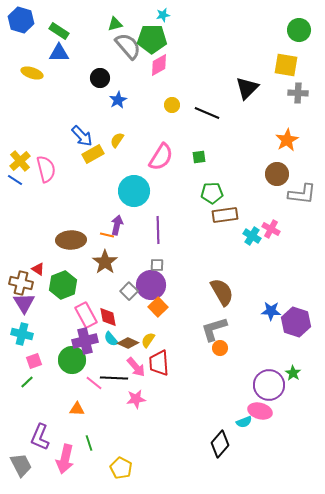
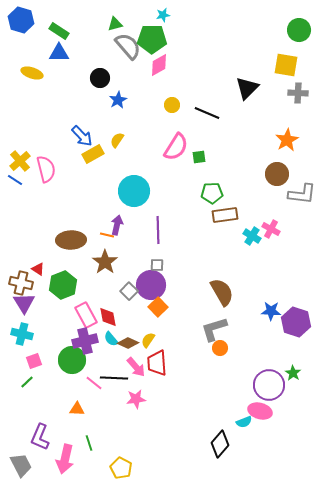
pink semicircle at (161, 157): moved 15 px right, 10 px up
red trapezoid at (159, 363): moved 2 px left
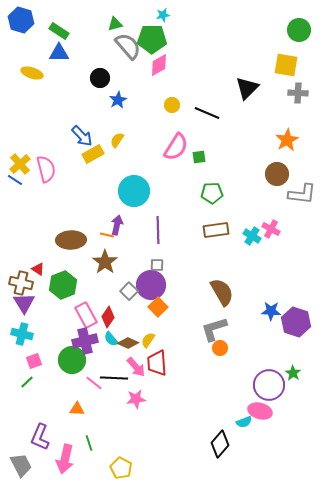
yellow cross at (20, 161): moved 3 px down
brown rectangle at (225, 215): moved 9 px left, 15 px down
red diamond at (108, 317): rotated 45 degrees clockwise
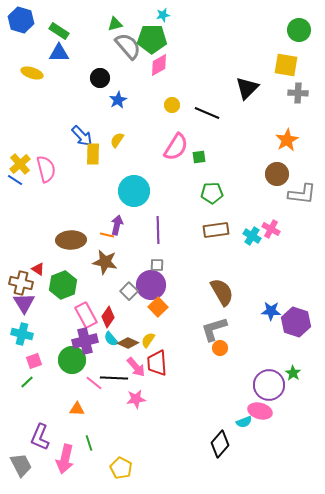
yellow rectangle at (93, 154): rotated 60 degrees counterclockwise
brown star at (105, 262): rotated 25 degrees counterclockwise
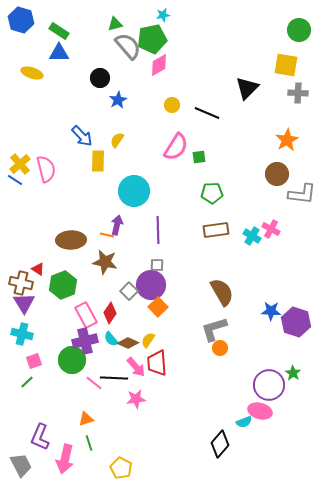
green pentagon at (152, 39): rotated 12 degrees counterclockwise
yellow rectangle at (93, 154): moved 5 px right, 7 px down
red diamond at (108, 317): moved 2 px right, 4 px up
orange triangle at (77, 409): moved 9 px right, 10 px down; rotated 21 degrees counterclockwise
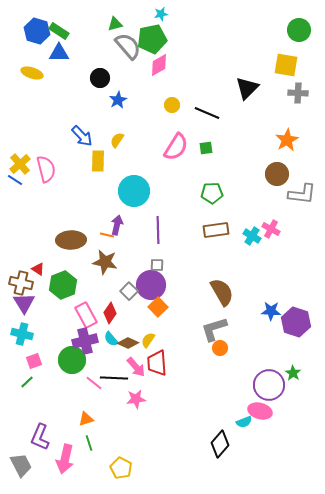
cyan star at (163, 15): moved 2 px left, 1 px up
blue hexagon at (21, 20): moved 16 px right, 11 px down
green square at (199, 157): moved 7 px right, 9 px up
